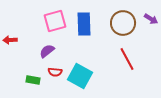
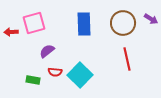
pink square: moved 21 px left, 2 px down
red arrow: moved 1 px right, 8 px up
red line: rotated 15 degrees clockwise
cyan square: moved 1 px up; rotated 15 degrees clockwise
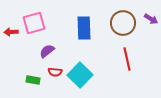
blue rectangle: moved 4 px down
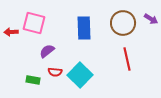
pink square: rotated 30 degrees clockwise
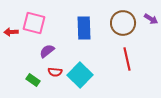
green rectangle: rotated 24 degrees clockwise
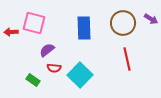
purple semicircle: moved 1 px up
red semicircle: moved 1 px left, 4 px up
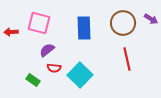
pink square: moved 5 px right
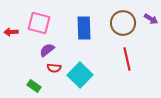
green rectangle: moved 1 px right, 6 px down
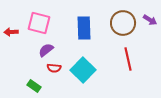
purple arrow: moved 1 px left, 1 px down
purple semicircle: moved 1 px left
red line: moved 1 px right
cyan square: moved 3 px right, 5 px up
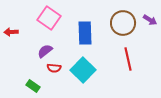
pink square: moved 10 px right, 5 px up; rotated 20 degrees clockwise
blue rectangle: moved 1 px right, 5 px down
purple semicircle: moved 1 px left, 1 px down
green rectangle: moved 1 px left
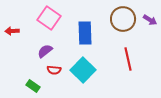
brown circle: moved 4 px up
red arrow: moved 1 px right, 1 px up
red semicircle: moved 2 px down
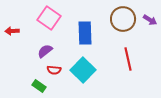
green rectangle: moved 6 px right
